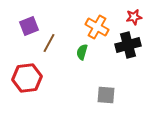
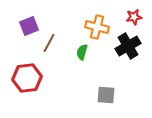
orange cross: rotated 15 degrees counterclockwise
black cross: moved 1 px down; rotated 15 degrees counterclockwise
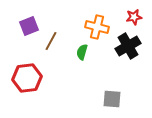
brown line: moved 2 px right, 2 px up
gray square: moved 6 px right, 4 px down
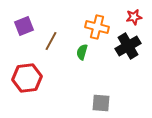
purple square: moved 5 px left
gray square: moved 11 px left, 4 px down
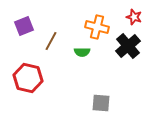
red star: rotated 28 degrees clockwise
black cross: rotated 10 degrees counterclockwise
green semicircle: rotated 105 degrees counterclockwise
red hexagon: moved 1 px right; rotated 20 degrees clockwise
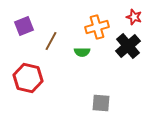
orange cross: rotated 30 degrees counterclockwise
